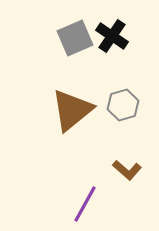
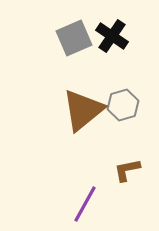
gray square: moved 1 px left
brown triangle: moved 11 px right
brown L-shape: rotated 128 degrees clockwise
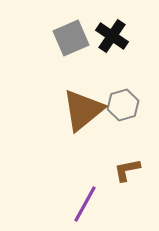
gray square: moved 3 px left
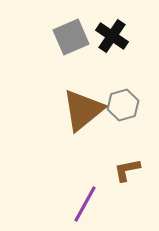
gray square: moved 1 px up
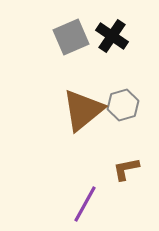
brown L-shape: moved 1 px left, 1 px up
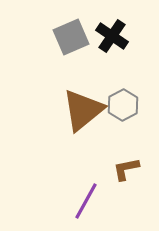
gray hexagon: rotated 12 degrees counterclockwise
purple line: moved 1 px right, 3 px up
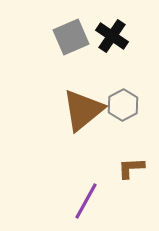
brown L-shape: moved 5 px right, 1 px up; rotated 8 degrees clockwise
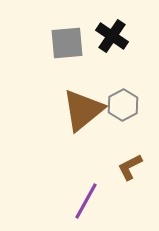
gray square: moved 4 px left, 6 px down; rotated 18 degrees clockwise
brown L-shape: moved 1 px left, 1 px up; rotated 24 degrees counterclockwise
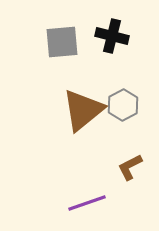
black cross: rotated 20 degrees counterclockwise
gray square: moved 5 px left, 1 px up
purple line: moved 1 px right, 2 px down; rotated 42 degrees clockwise
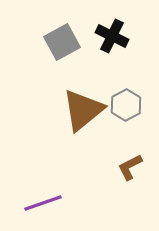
black cross: rotated 12 degrees clockwise
gray square: rotated 24 degrees counterclockwise
gray hexagon: moved 3 px right
purple line: moved 44 px left
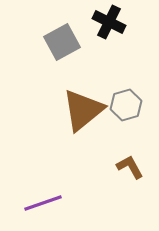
black cross: moved 3 px left, 14 px up
gray hexagon: rotated 12 degrees clockwise
brown L-shape: rotated 88 degrees clockwise
